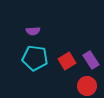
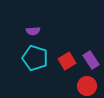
cyan pentagon: rotated 10 degrees clockwise
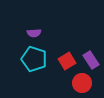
purple semicircle: moved 1 px right, 2 px down
cyan pentagon: moved 1 px left, 1 px down
red circle: moved 5 px left, 3 px up
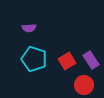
purple semicircle: moved 5 px left, 5 px up
red circle: moved 2 px right, 2 px down
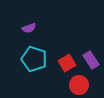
purple semicircle: rotated 16 degrees counterclockwise
red square: moved 2 px down
red circle: moved 5 px left
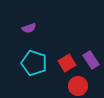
cyan pentagon: moved 4 px down
red circle: moved 1 px left, 1 px down
